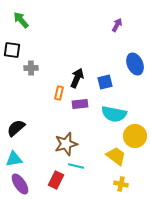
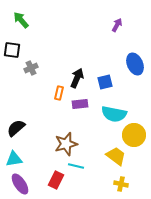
gray cross: rotated 24 degrees counterclockwise
yellow circle: moved 1 px left, 1 px up
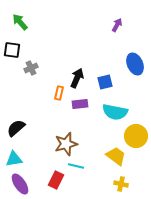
green arrow: moved 1 px left, 2 px down
cyan semicircle: moved 1 px right, 2 px up
yellow circle: moved 2 px right, 1 px down
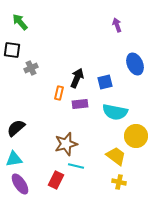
purple arrow: rotated 48 degrees counterclockwise
yellow cross: moved 2 px left, 2 px up
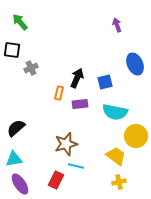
yellow cross: rotated 24 degrees counterclockwise
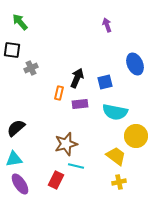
purple arrow: moved 10 px left
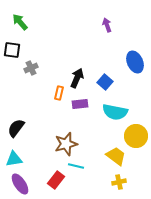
blue ellipse: moved 2 px up
blue square: rotated 35 degrees counterclockwise
black semicircle: rotated 12 degrees counterclockwise
red rectangle: rotated 12 degrees clockwise
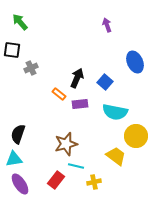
orange rectangle: moved 1 px down; rotated 64 degrees counterclockwise
black semicircle: moved 2 px right, 6 px down; rotated 18 degrees counterclockwise
yellow cross: moved 25 px left
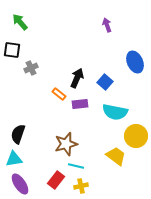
yellow cross: moved 13 px left, 4 px down
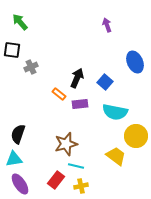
gray cross: moved 1 px up
